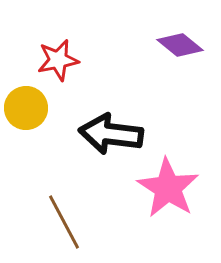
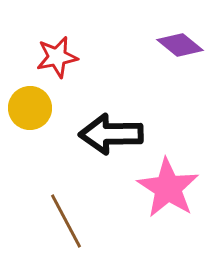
red star: moved 1 px left, 3 px up
yellow circle: moved 4 px right
black arrow: rotated 8 degrees counterclockwise
brown line: moved 2 px right, 1 px up
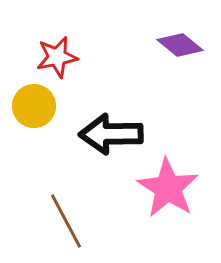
yellow circle: moved 4 px right, 2 px up
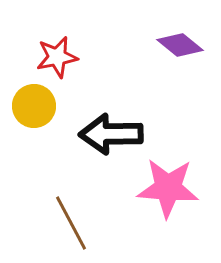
pink star: rotated 28 degrees counterclockwise
brown line: moved 5 px right, 2 px down
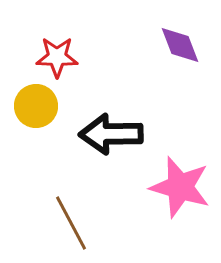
purple diamond: rotated 30 degrees clockwise
red star: rotated 12 degrees clockwise
yellow circle: moved 2 px right
pink star: moved 12 px right, 1 px up; rotated 12 degrees clockwise
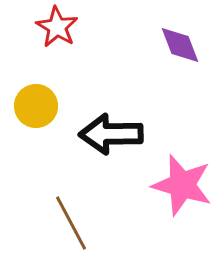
red star: moved 30 px up; rotated 30 degrees clockwise
pink star: moved 2 px right, 2 px up
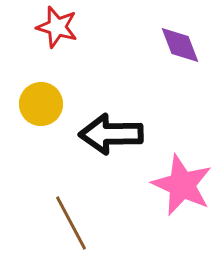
red star: rotated 15 degrees counterclockwise
yellow circle: moved 5 px right, 2 px up
pink star: rotated 8 degrees clockwise
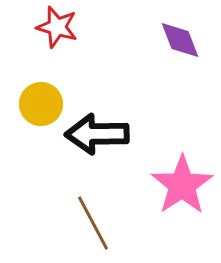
purple diamond: moved 5 px up
black arrow: moved 14 px left
pink star: rotated 14 degrees clockwise
brown line: moved 22 px right
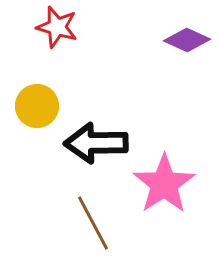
purple diamond: moved 7 px right; rotated 45 degrees counterclockwise
yellow circle: moved 4 px left, 2 px down
black arrow: moved 1 px left, 9 px down
pink star: moved 18 px left, 1 px up
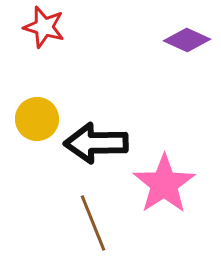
red star: moved 13 px left
yellow circle: moved 13 px down
brown line: rotated 6 degrees clockwise
